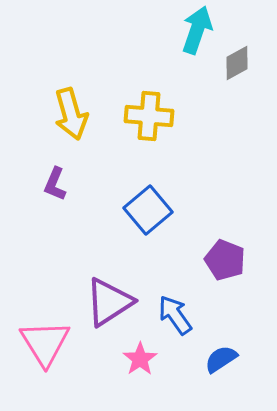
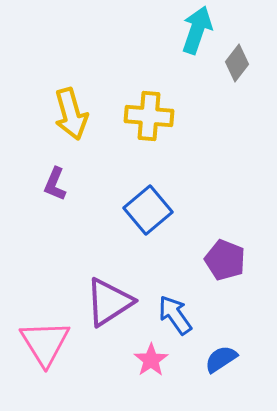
gray diamond: rotated 24 degrees counterclockwise
pink star: moved 11 px right, 1 px down
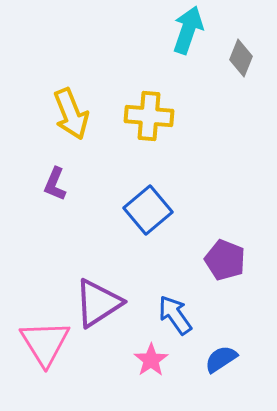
cyan arrow: moved 9 px left
gray diamond: moved 4 px right, 5 px up; rotated 15 degrees counterclockwise
yellow arrow: rotated 6 degrees counterclockwise
purple triangle: moved 11 px left, 1 px down
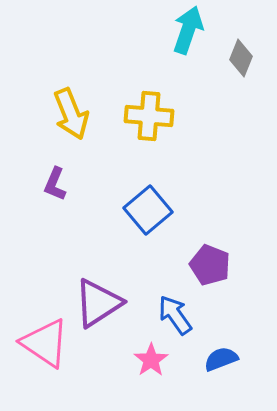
purple pentagon: moved 15 px left, 5 px down
pink triangle: rotated 24 degrees counterclockwise
blue semicircle: rotated 12 degrees clockwise
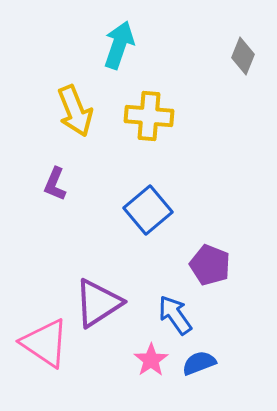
cyan arrow: moved 69 px left, 15 px down
gray diamond: moved 2 px right, 2 px up
yellow arrow: moved 4 px right, 3 px up
blue semicircle: moved 22 px left, 4 px down
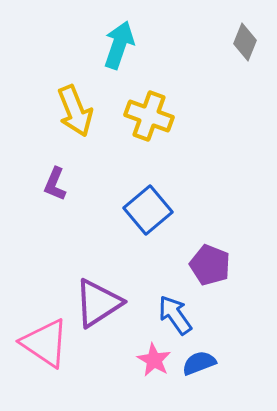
gray diamond: moved 2 px right, 14 px up
yellow cross: rotated 15 degrees clockwise
pink star: moved 3 px right; rotated 8 degrees counterclockwise
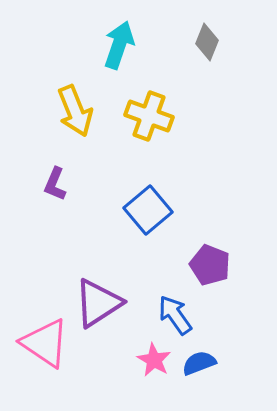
gray diamond: moved 38 px left
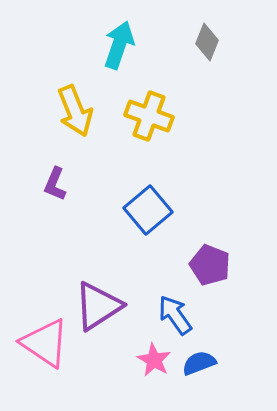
purple triangle: moved 3 px down
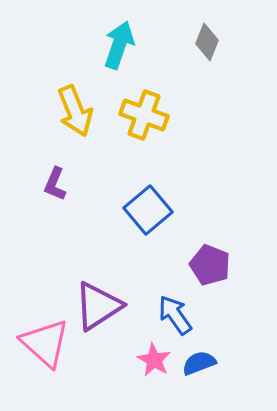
yellow cross: moved 5 px left, 1 px up
pink triangle: rotated 8 degrees clockwise
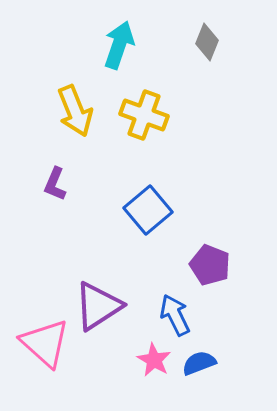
blue arrow: rotated 9 degrees clockwise
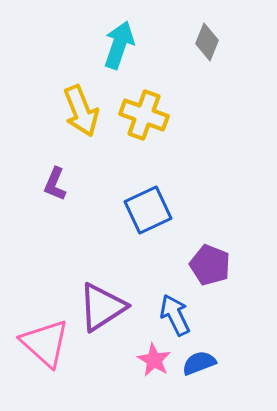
yellow arrow: moved 6 px right
blue square: rotated 15 degrees clockwise
purple triangle: moved 4 px right, 1 px down
